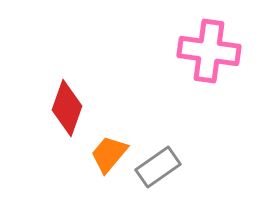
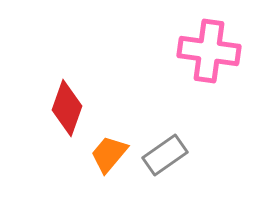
gray rectangle: moved 7 px right, 12 px up
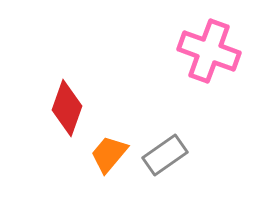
pink cross: rotated 12 degrees clockwise
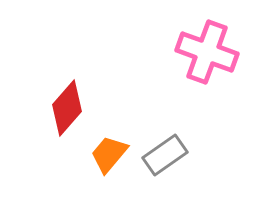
pink cross: moved 2 px left, 1 px down
red diamond: rotated 22 degrees clockwise
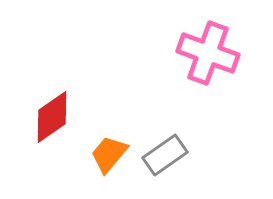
pink cross: moved 1 px right, 1 px down
red diamond: moved 15 px left, 9 px down; rotated 14 degrees clockwise
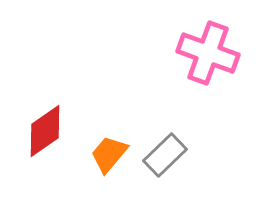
red diamond: moved 7 px left, 14 px down
gray rectangle: rotated 9 degrees counterclockwise
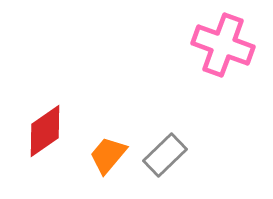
pink cross: moved 15 px right, 8 px up
orange trapezoid: moved 1 px left, 1 px down
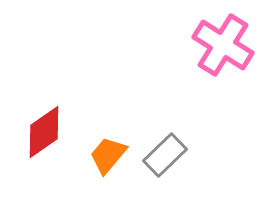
pink cross: rotated 12 degrees clockwise
red diamond: moved 1 px left, 1 px down
